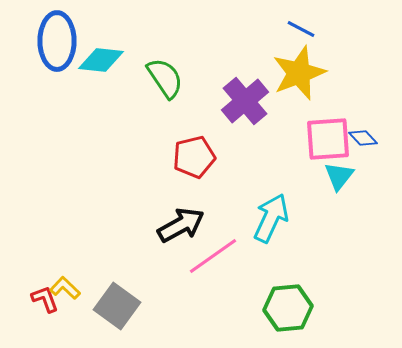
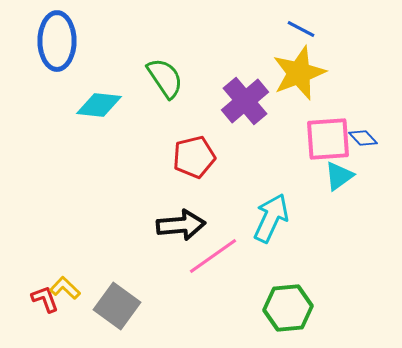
cyan diamond: moved 2 px left, 45 px down
cyan triangle: rotated 16 degrees clockwise
black arrow: rotated 24 degrees clockwise
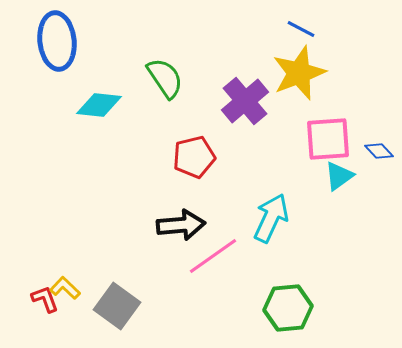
blue ellipse: rotated 6 degrees counterclockwise
blue diamond: moved 16 px right, 13 px down
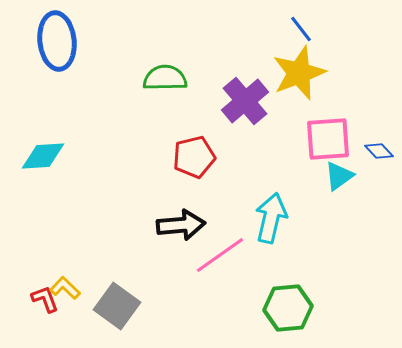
blue line: rotated 24 degrees clockwise
green semicircle: rotated 57 degrees counterclockwise
cyan diamond: moved 56 px left, 51 px down; rotated 9 degrees counterclockwise
cyan arrow: rotated 12 degrees counterclockwise
pink line: moved 7 px right, 1 px up
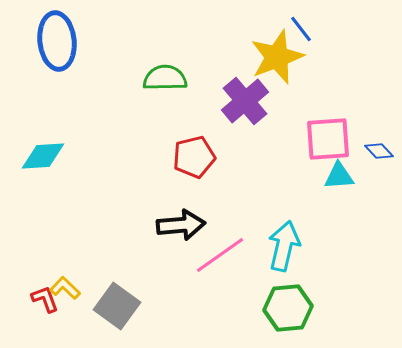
yellow star: moved 22 px left, 16 px up
cyan triangle: rotated 32 degrees clockwise
cyan arrow: moved 13 px right, 28 px down
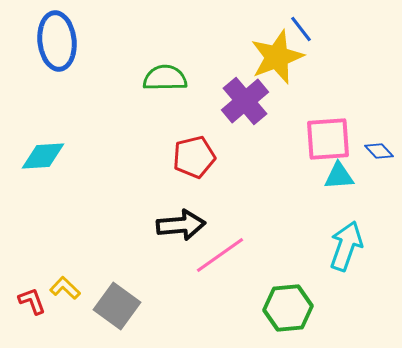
cyan arrow: moved 62 px right; rotated 6 degrees clockwise
red L-shape: moved 13 px left, 2 px down
